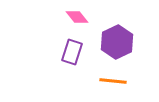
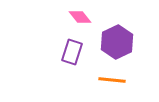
pink diamond: moved 3 px right
orange line: moved 1 px left, 1 px up
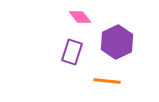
orange line: moved 5 px left, 1 px down
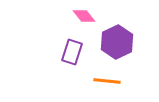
pink diamond: moved 4 px right, 1 px up
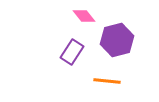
purple hexagon: moved 2 px up; rotated 12 degrees clockwise
purple rectangle: rotated 15 degrees clockwise
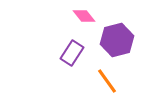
purple rectangle: moved 1 px down
orange line: rotated 48 degrees clockwise
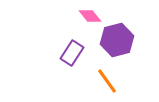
pink diamond: moved 6 px right
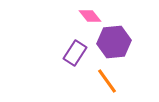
purple hexagon: moved 3 px left, 2 px down; rotated 8 degrees clockwise
purple rectangle: moved 3 px right
